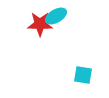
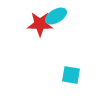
cyan square: moved 12 px left
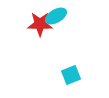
cyan square: rotated 30 degrees counterclockwise
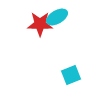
cyan ellipse: moved 1 px right, 1 px down
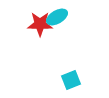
cyan square: moved 5 px down
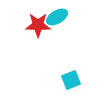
red star: moved 2 px left, 1 px down
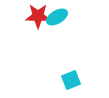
red star: moved 9 px up
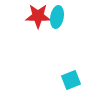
cyan ellipse: rotated 50 degrees counterclockwise
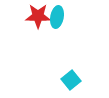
cyan square: rotated 18 degrees counterclockwise
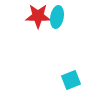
cyan square: rotated 18 degrees clockwise
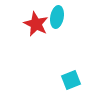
red star: moved 2 px left, 8 px down; rotated 25 degrees clockwise
